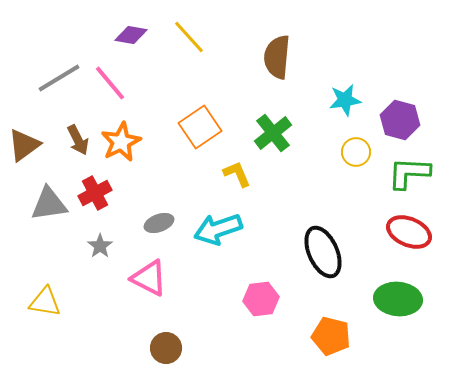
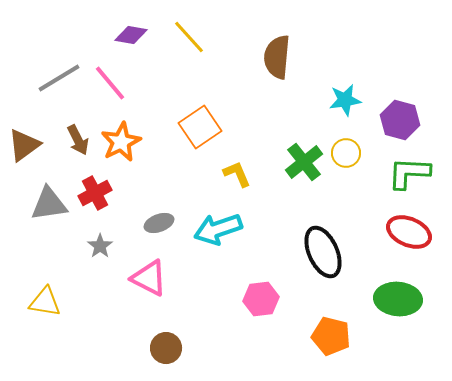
green cross: moved 31 px right, 29 px down
yellow circle: moved 10 px left, 1 px down
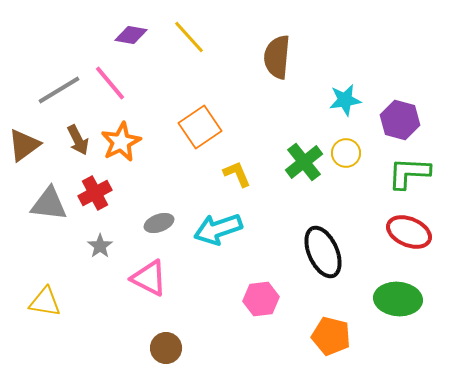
gray line: moved 12 px down
gray triangle: rotated 15 degrees clockwise
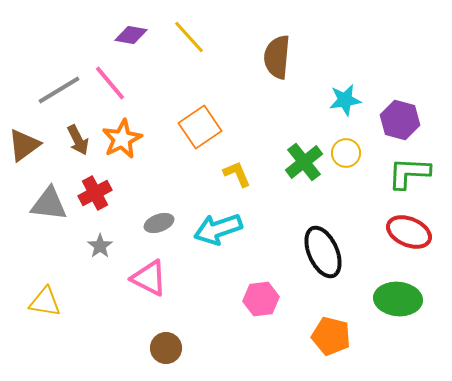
orange star: moved 1 px right, 3 px up
